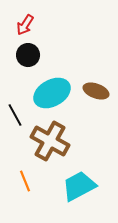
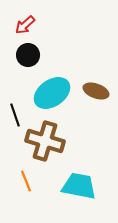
red arrow: rotated 15 degrees clockwise
cyan ellipse: rotated 6 degrees counterclockwise
black line: rotated 10 degrees clockwise
brown cross: moved 5 px left; rotated 12 degrees counterclockwise
orange line: moved 1 px right
cyan trapezoid: rotated 39 degrees clockwise
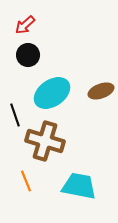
brown ellipse: moved 5 px right; rotated 40 degrees counterclockwise
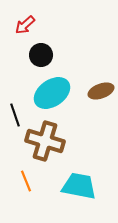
black circle: moved 13 px right
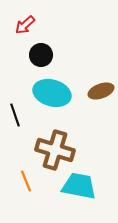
cyan ellipse: rotated 51 degrees clockwise
brown cross: moved 10 px right, 9 px down
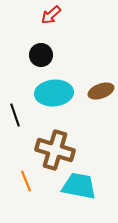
red arrow: moved 26 px right, 10 px up
cyan ellipse: moved 2 px right; rotated 21 degrees counterclockwise
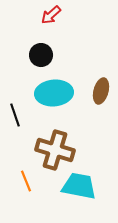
brown ellipse: rotated 55 degrees counterclockwise
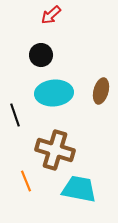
cyan trapezoid: moved 3 px down
